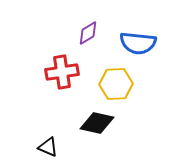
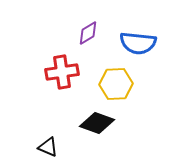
black diamond: rotated 8 degrees clockwise
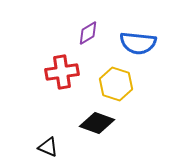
yellow hexagon: rotated 20 degrees clockwise
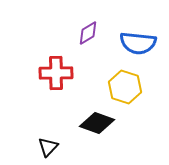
red cross: moved 6 px left, 1 px down; rotated 8 degrees clockwise
yellow hexagon: moved 9 px right, 3 px down
black triangle: rotated 50 degrees clockwise
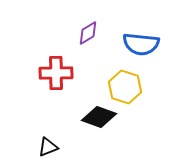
blue semicircle: moved 3 px right, 1 px down
black diamond: moved 2 px right, 6 px up
black triangle: rotated 25 degrees clockwise
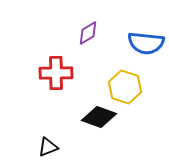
blue semicircle: moved 5 px right, 1 px up
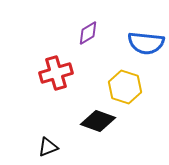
red cross: rotated 16 degrees counterclockwise
black diamond: moved 1 px left, 4 px down
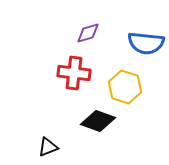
purple diamond: rotated 15 degrees clockwise
red cross: moved 18 px right; rotated 24 degrees clockwise
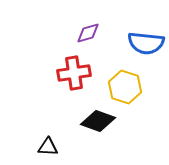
red cross: rotated 16 degrees counterclockwise
black triangle: rotated 25 degrees clockwise
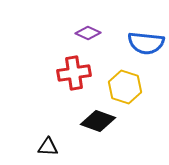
purple diamond: rotated 40 degrees clockwise
